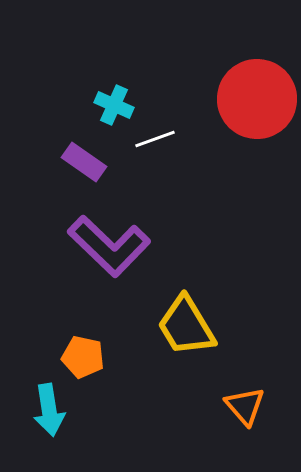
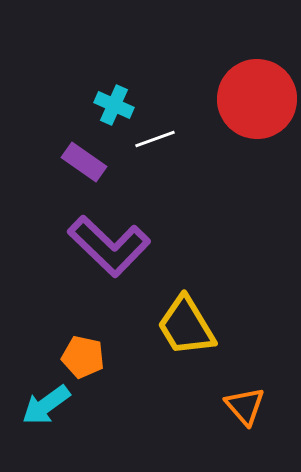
cyan arrow: moved 3 px left, 5 px up; rotated 63 degrees clockwise
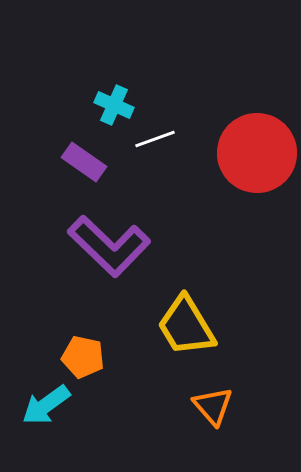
red circle: moved 54 px down
orange triangle: moved 32 px left
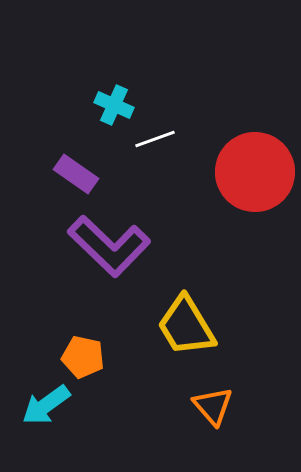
red circle: moved 2 px left, 19 px down
purple rectangle: moved 8 px left, 12 px down
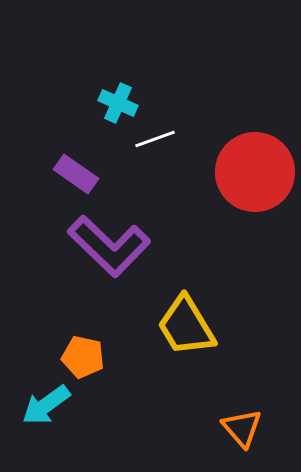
cyan cross: moved 4 px right, 2 px up
orange triangle: moved 29 px right, 22 px down
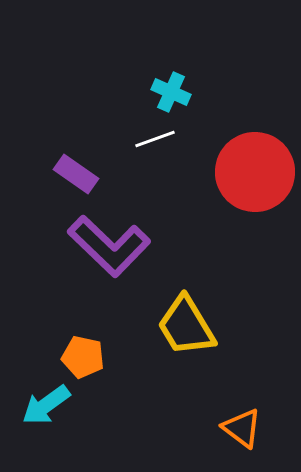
cyan cross: moved 53 px right, 11 px up
orange triangle: rotated 12 degrees counterclockwise
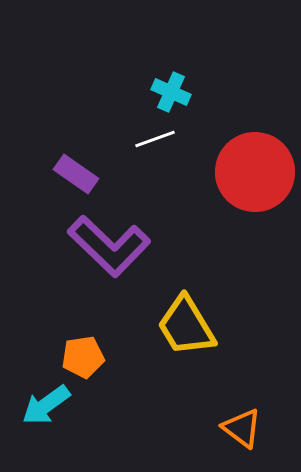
orange pentagon: rotated 21 degrees counterclockwise
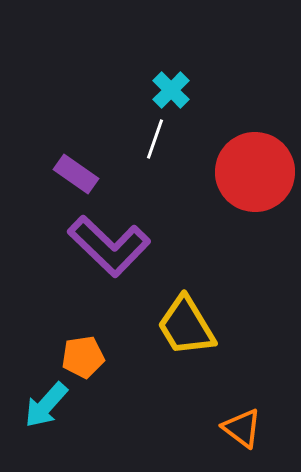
cyan cross: moved 2 px up; rotated 21 degrees clockwise
white line: rotated 51 degrees counterclockwise
cyan arrow: rotated 12 degrees counterclockwise
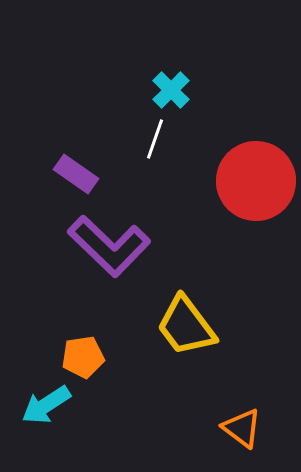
red circle: moved 1 px right, 9 px down
yellow trapezoid: rotated 6 degrees counterclockwise
cyan arrow: rotated 15 degrees clockwise
